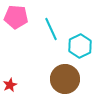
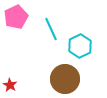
pink pentagon: rotated 30 degrees counterclockwise
red star: rotated 16 degrees counterclockwise
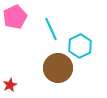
pink pentagon: moved 1 px left
brown circle: moved 7 px left, 11 px up
red star: rotated 16 degrees clockwise
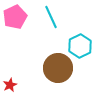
cyan line: moved 12 px up
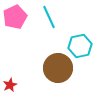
cyan line: moved 2 px left
cyan hexagon: rotated 15 degrees clockwise
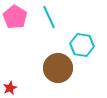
pink pentagon: rotated 15 degrees counterclockwise
cyan hexagon: moved 2 px right, 1 px up; rotated 20 degrees clockwise
red star: moved 3 px down
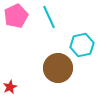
pink pentagon: moved 1 px right, 1 px up; rotated 15 degrees clockwise
cyan hexagon: rotated 20 degrees counterclockwise
red star: moved 1 px up
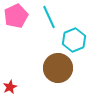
cyan hexagon: moved 8 px left, 5 px up; rotated 10 degrees counterclockwise
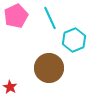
cyan line: moved 1 px right, 1 px down
brown circle: moved 9 px left
red star: rotated 16 degrees counterclockwise
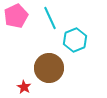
cyan hexagon: moved 1 px right
red star: moved 14 px right
